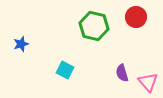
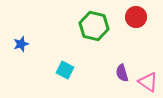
pink triangle: rotated 15 degrees counterclockwise
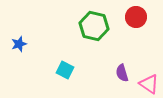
blue star: moved 2 px left
pink triangle: moved 1 px right, 2 px down
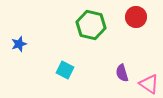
green hexagon: moved 3 px left, 1 px up
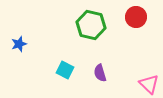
purple semicircle: moved 22 px left
pink triangle: rotated 10 degrees clockwise
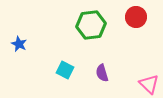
green hexagon: rotated 20 degrees counterclockwise
blue star: rotated 28 degrees counterclockwise
purple semicircle: moved 2 px right
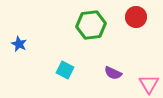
purple semicircle: moved 11 px right; rotated 48 degrees counterclockwise
pink triangle: rotated 15 degrees clockwise
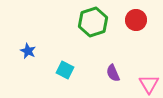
red circle: moved 3 px down
green hexagon: moved 2 px right, 3 px up; rotated 12 degrees counterclockwise
blue star: moved 9 px right, 7 px down
purple semicircle: rotated 42 degrees clockwise
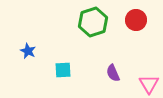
cyan square: moved 2 px left; rotated 30 degrees counterclockwise
